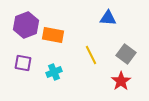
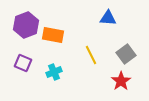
gray square: rotated 18 degrees clockwise
purple square: rotated 12 degrees clockwise
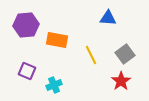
purple hexagon: rotated 15 degrees clockwise
orange rectangle: moved 4 px right, 5 px down
gray square: moved 1 px left
purple square: moved 4 px right, 8 px down
cyan cross: moved 13 px down
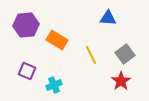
orange rectangle: rotated 20 degrees clockwise
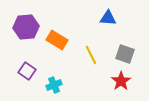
purple hexagon: moved 2 px down
gray square: rotated 36 degrees counterclockwise
purple square: rotated 12 degrees clockwise
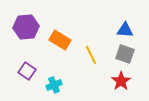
blue triangle: moved 17 px right, 12 px down
orange rectangle: moved 3 px right
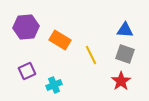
purple square: rotated 30 degrees clockwise
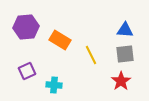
gray square: rotated 24 degrees counterclockwise
cyan cross: rotated 28 degrees clockwise
